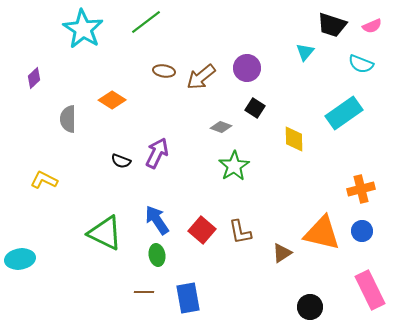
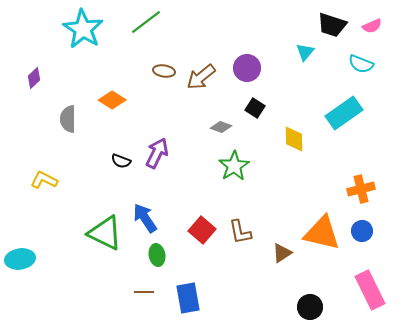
blue arrow: moved 12 px left, 2 px up
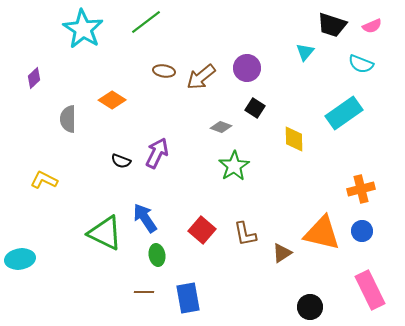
brown L-shape: moved 5 px right, 2 px down
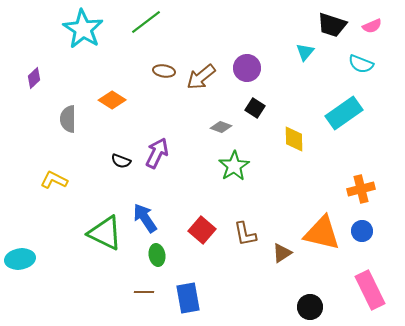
yellow L-shape: moved 10 px right
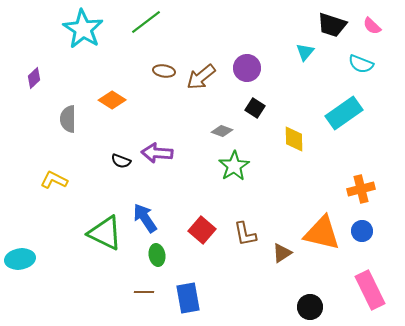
pink semicircle: rotated 66 degrees clockwise
gray diamond: moved 1 px right, 4 px down
purple arrow: rotated 112 degrees counterclockwise
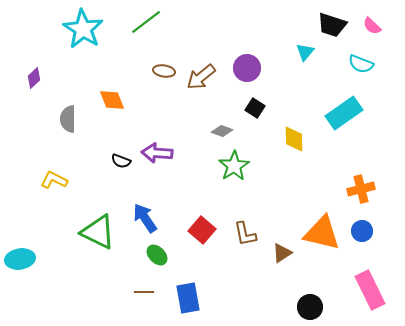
orange diamond: rotated 36 degrees clockwise
green triangle: moved 7 px left, 1 px up
green ellipse: rotated 35 degrees counterclockwise
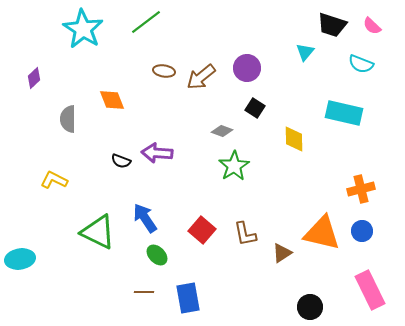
cyan rectangle: rotated 48 degrees clockwise
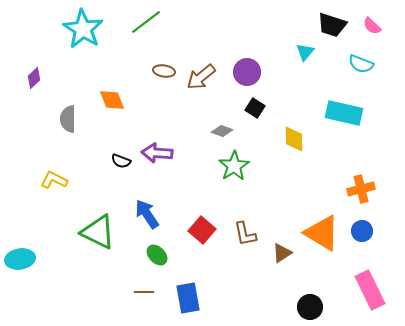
purple circle: moved 4 px down
blue arrow: moved 2 px right, 4 px up
orange triangle: rotated 18 degrees clockwise
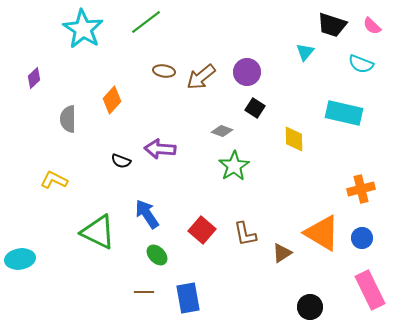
orange diamond: rotated 64 degrees clockwise
purple arrow: moved 3 px right, 4 px up
blue circle: moved 7 px down
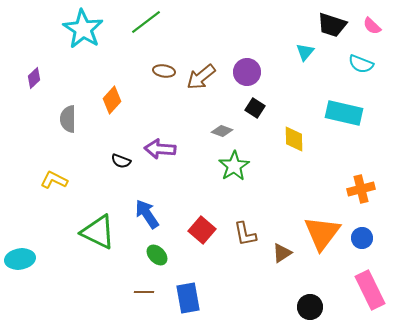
orange triangle: rotated 36 degrees clockwise
